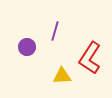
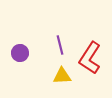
purple line: moved 5 px right, 14 px down; rotated 30 degrees counterclockwise
purple circle: moved 7 px left, 6 px down
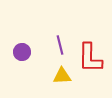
purple circle: moved 2 px right, 1 px up
red L-shape: rotated 32 degrees counterclockwise
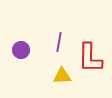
purple line: moved 1 px left, 3 px up; rotated 24 degrees clockwise
purple circle: moved 1 px left, 2 px up
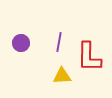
purple circle: moved 7 px up
red L-shape: moved 1 px left, 1 px up
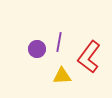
purple circle: moved 16 px right, 6 px down
red L-shape: rotated 36 degrees clockwise
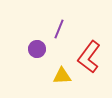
purple line: moved 13 px up; rotated 12 degrees clockwise
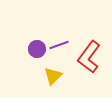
purple line: moved 16 px down; rotated 48 degrees clockwise
yellow triangle: moved 9 px left; rotated 42 degrees counterclockwise
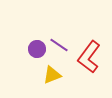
purple line: rotated 54 degrees clockwise
yellow triangle: moved 1 px left, 1 px up; rotated 24 degrees clockwise
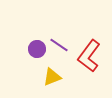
red L-shape: moved 1 px up
yellow triangle: moved 2 px down
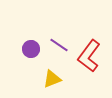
purple circle: moved 6 px left
yellow triangle: moved 2 px down
